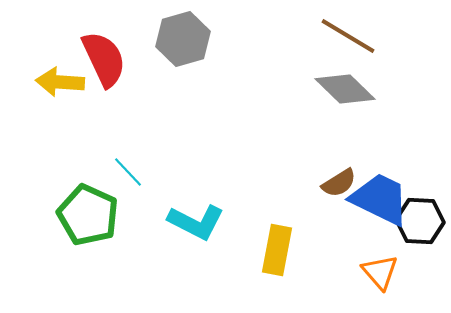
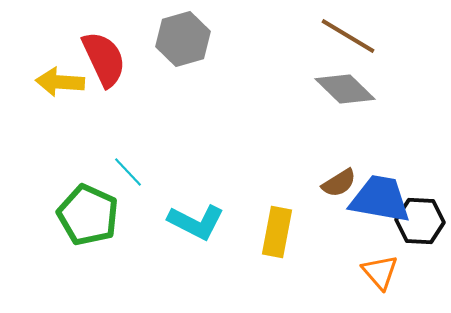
blue trapezoid: rotated 16 degrees counterclockwise
yellow rectangle: moved 18 px up
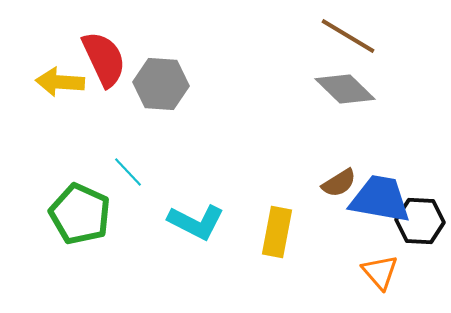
gray hexagon: moved 22 px left, 45 px down; rotated 20 degrees clockwise
green pentagon: moved 8 px left, 1 px up
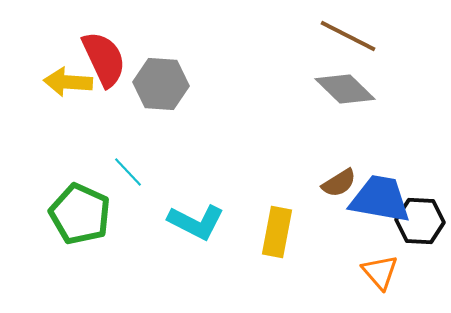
brown line: rotated 4 degrees counterclockwise
yellow arrow: moved 8 px right
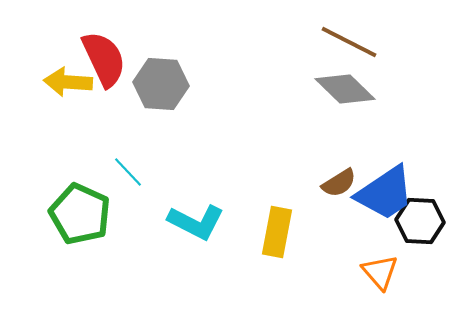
brown line: moved 1 px right, 6 px down
blue trapezoid: moved 5 px right, 6 px up; rotated 136 degrees clockwise
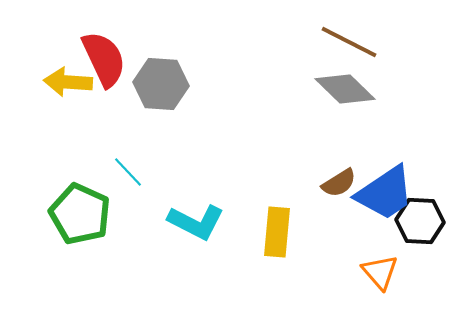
yellow rectangle: rotated 6 degrees counterclockwise
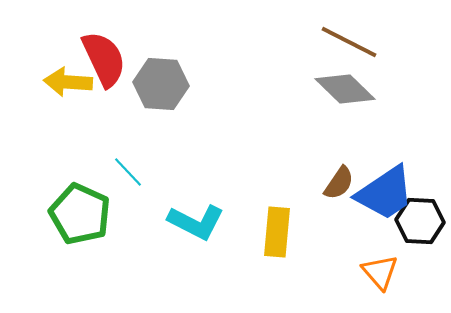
brown semicircle: rotated 24 degrees counterclockwise
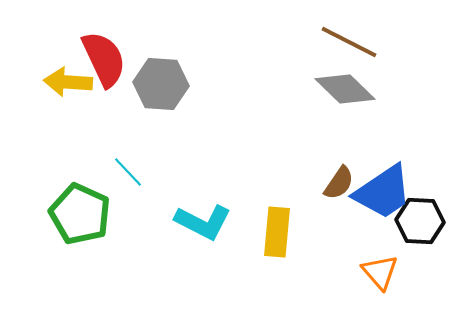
blue trapezoid: moved 2 px left, 1 px up
cyan L-shape: moved 7 px right
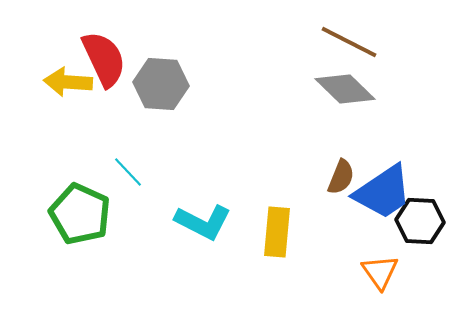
brown semicircle: moved 2 px right, 6 px up; rotated 12 degrees counterclockwise
orange triangle: rotated 6 degrees clockwise
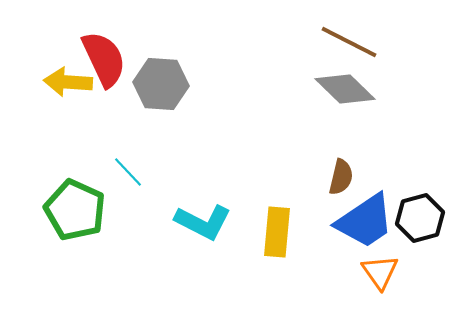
brown semicircle: rotated 9 degrees counterclockwise
blue trapezoid: moved 18 px left, 29 px down
green pentagon: moved 5 px left, 4 px up
black hexagon: moved 3 px up; rotated 18 degrees counterclockwise
